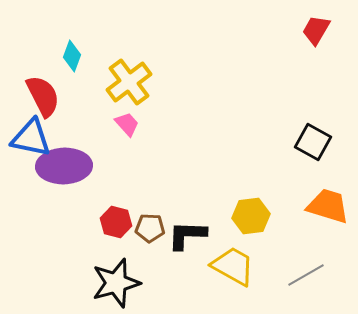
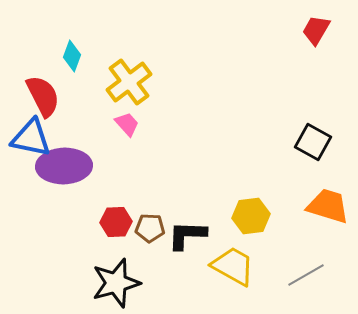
red hexagon: rotated 16 degrees counterclockwise
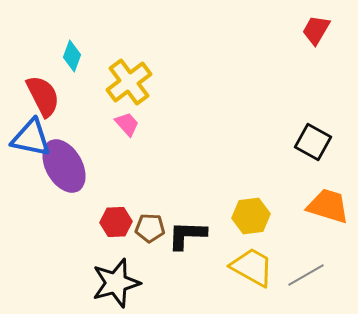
purple ellipse: rotated 62 degrees clockwise
yellow trapezoid: moved 19 px right, 1 px down
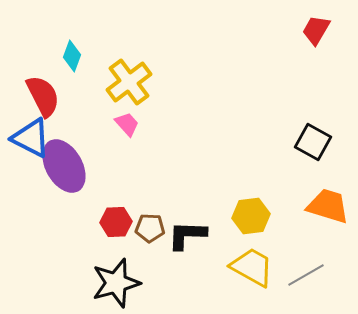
blue triangle: rotated 15 degrees clockwise
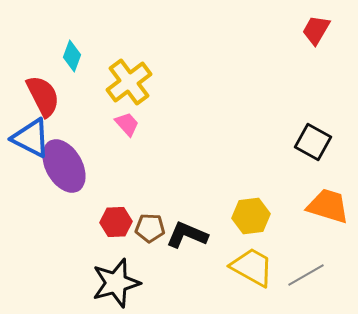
black L-shape: rotated 21 degrees clockwise
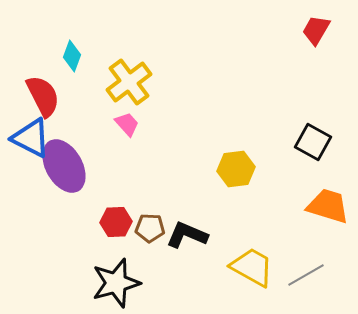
yellow hexagon: moved 15 px left, 47 px up
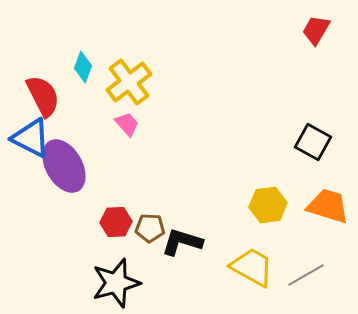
cyan diamond: moved 11 px right, 11 px down
yellow hexagon: moved 32 px right, 36 px down
black L-shape: moved 5 px left, 7 px down; rotated 6 degrees counterclockwise
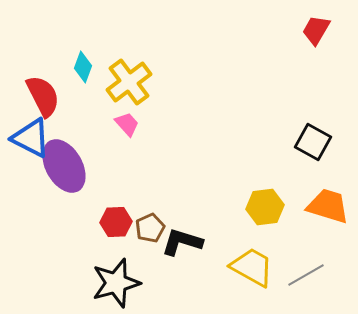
yellow hexagon: moved 3 px left, 2 px down
brown pentagon: rotated 28 degrees counterclockwise
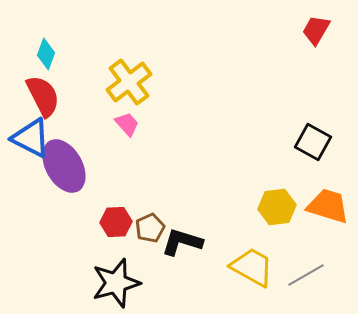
cyan diamond: moved 37 px left, 13 px up
yellow hexagon: moved 12 px right
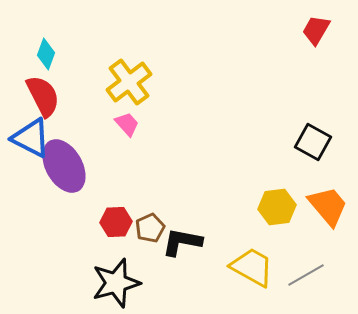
orange trapezoid: rotated 33 degrees clockwise
black L-shape: rotated 6 degrees counterclockwise
